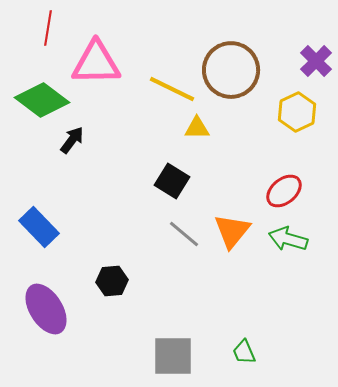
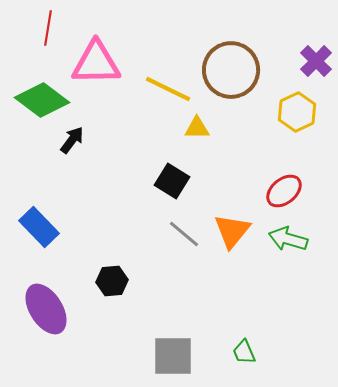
yellow line: moved 4 px left
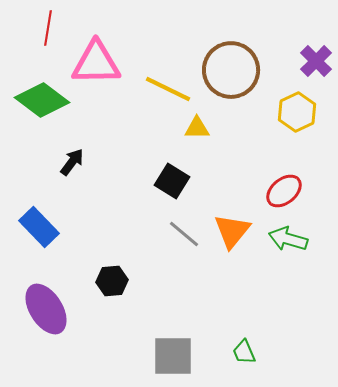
black arrow: moved 22 px down
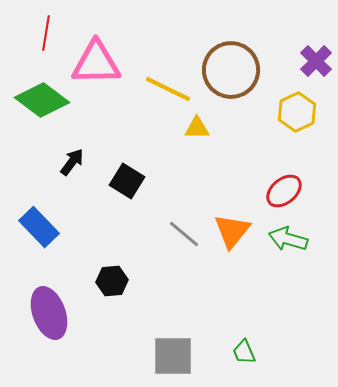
red line: moved 2 px left, 5 px down
black square: moved 45 px left
purple ellipse: moved 3 px right, 4 px down; rotated 12 degrees clockwise
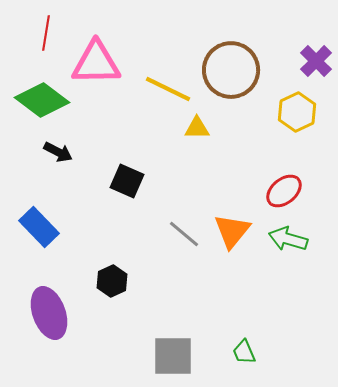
black arrow: moved 14 px left, 10 px up; rotated 80 degrees clockwise
black square: rotated 8 degrees counterclockwise
black hexagon: rotated 20 degrees counterclockwise
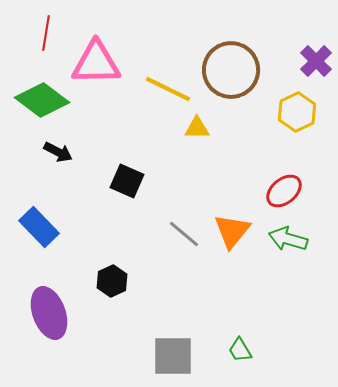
green trapezoid: moved 4 px left, 2 px up; rotated 8 degrees counterclockwise
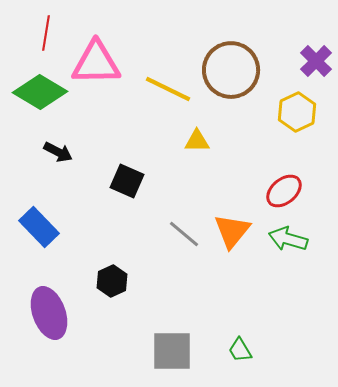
green diamond: moved 2 px left, 8 px up; rotated 6 degrees counterclockwise
yellow triangle: moved 13 px down
gray square: moved 1 px left, 5 px up
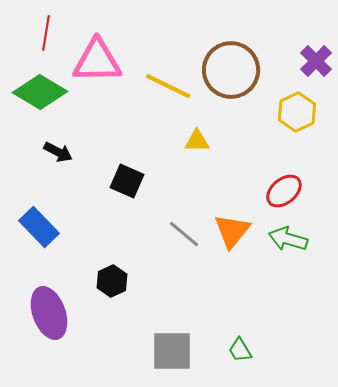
pink triangle: moved 1 px right, 2 px up
yellow line: moved 3 px up
